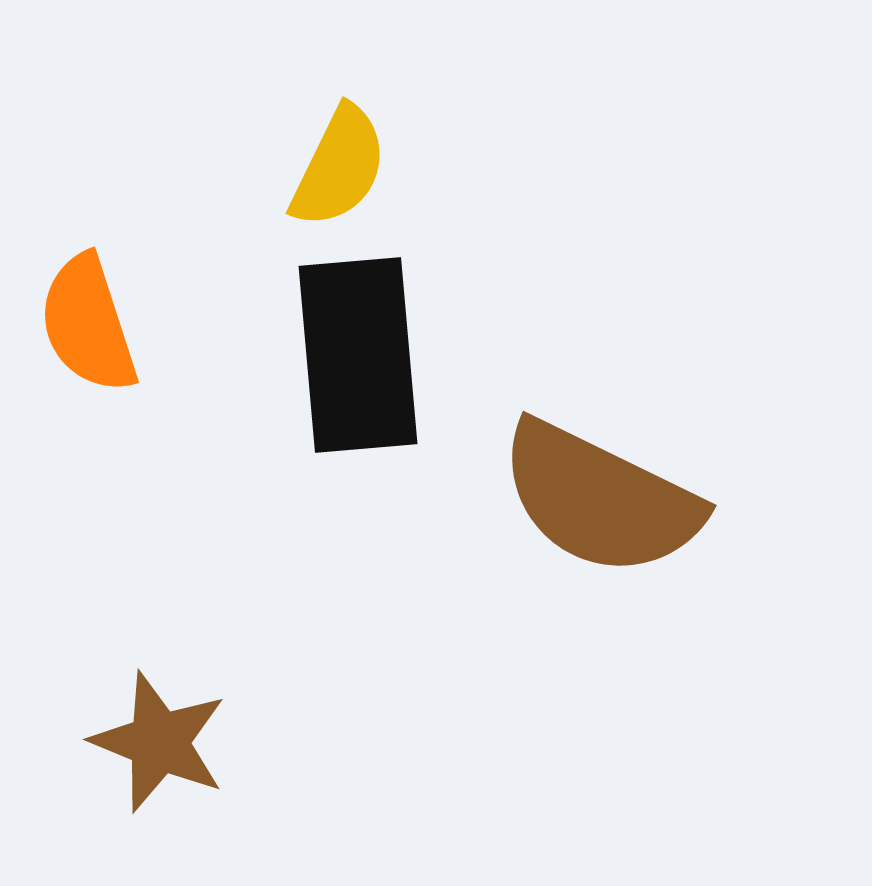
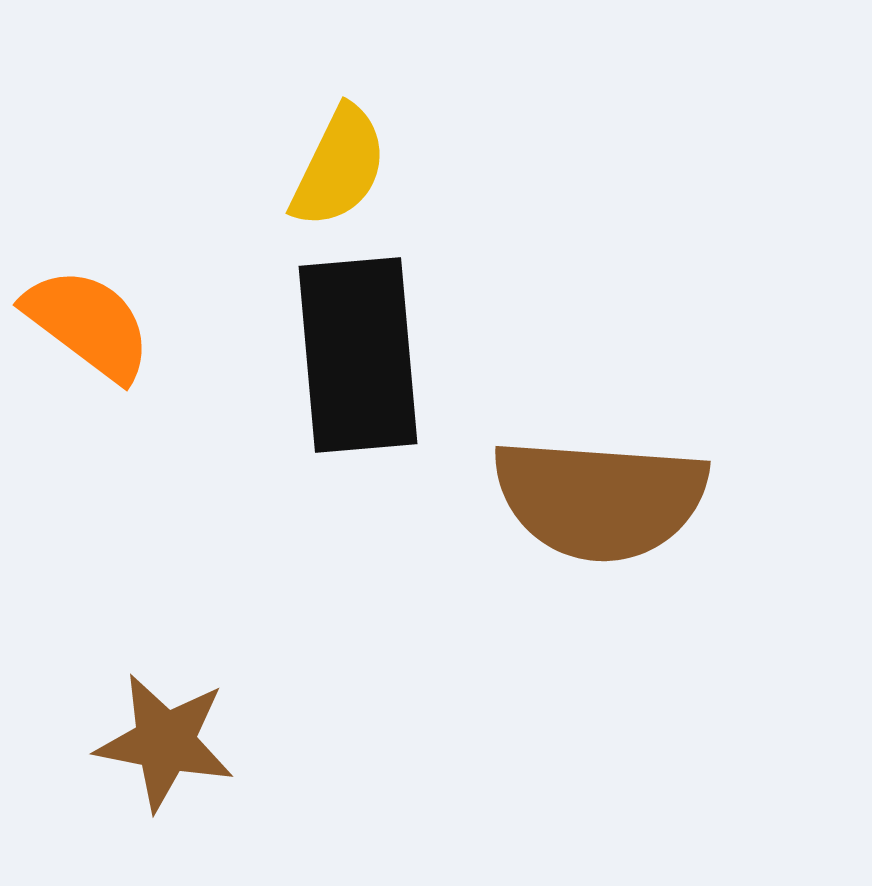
orange semicircle: rotated 145 degrees clockwise
brown semicircle: rotated 22 degrees counterclockwise
brown star: moved 6 px right; rotated 11 degrees counterclockwise
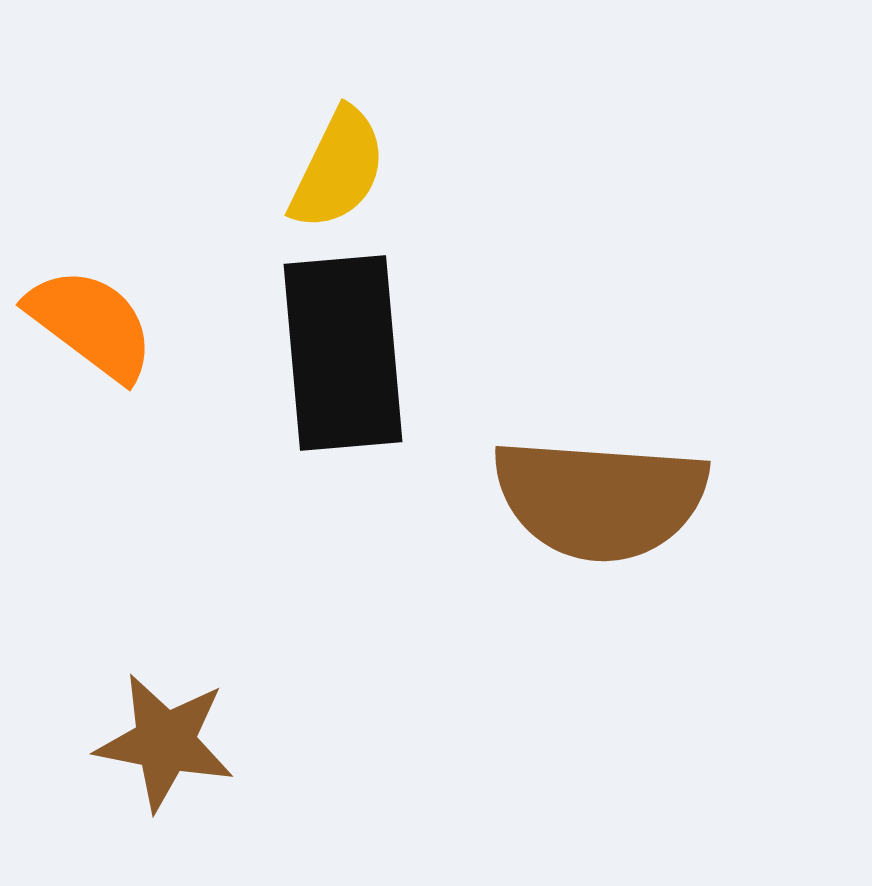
yellow semicircle: moved 1 px left, 2 px down
orange semicircle: moved 3 px right
black rectangle: moved 15 px left, 2 px up
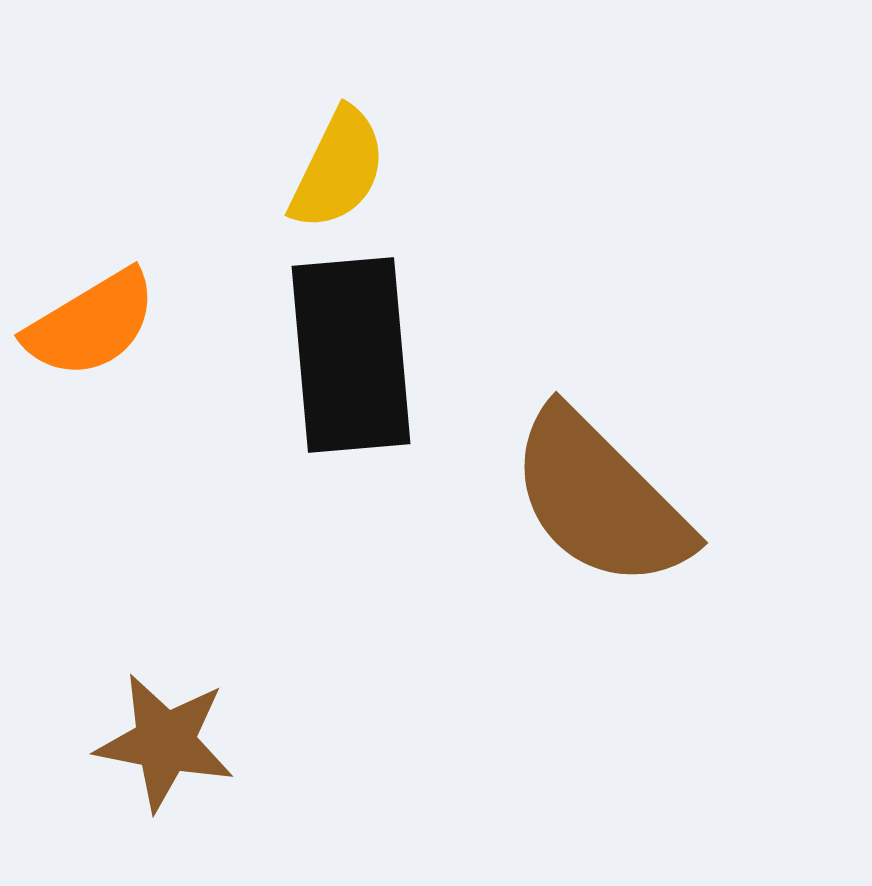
orange semicircle: rotated 112 degrees clockwise
black rectangle: moved 8 px right, 2 px down
brown semicircle: rotated 41 degrees clockwise
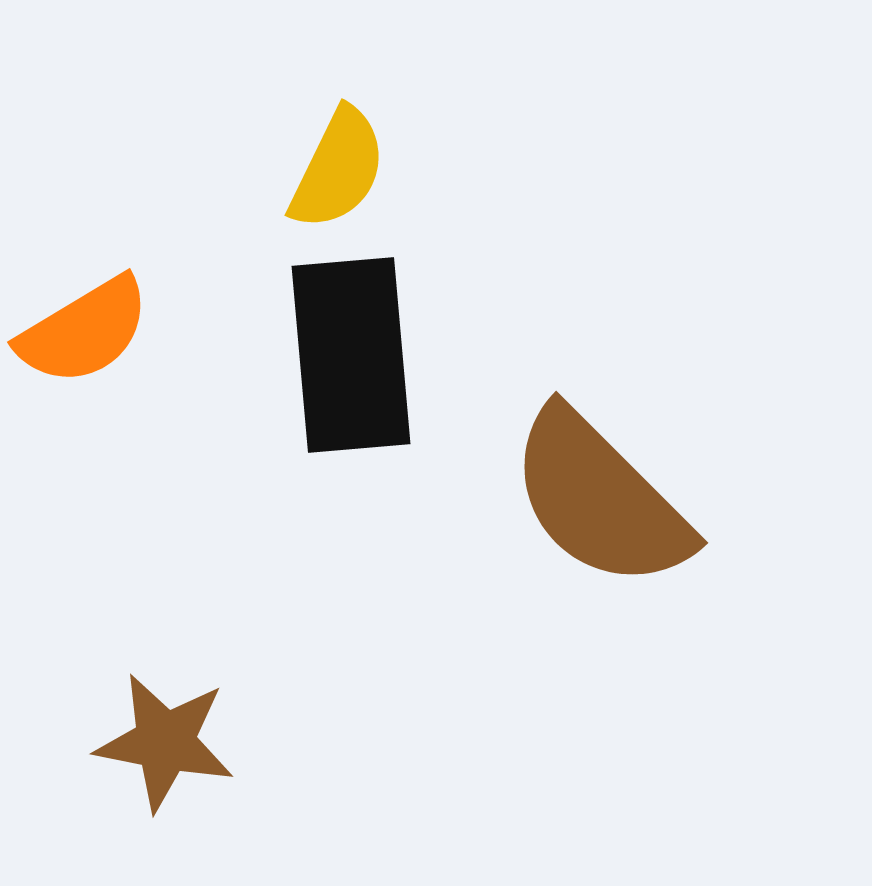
orange semicircle: moved 7 px left, 7 px down
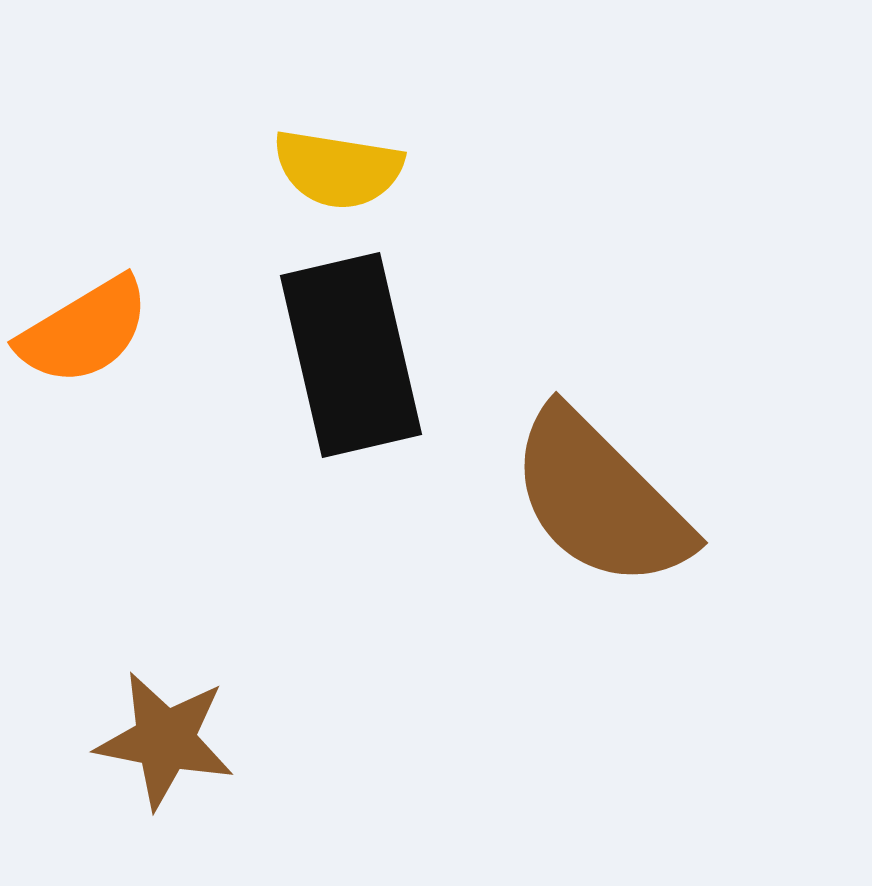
yellow semicircle: rotated 73 degrees clockwise
black rectangle: rotated 8 degrees counterclockwise
brown star: moved 2 px up
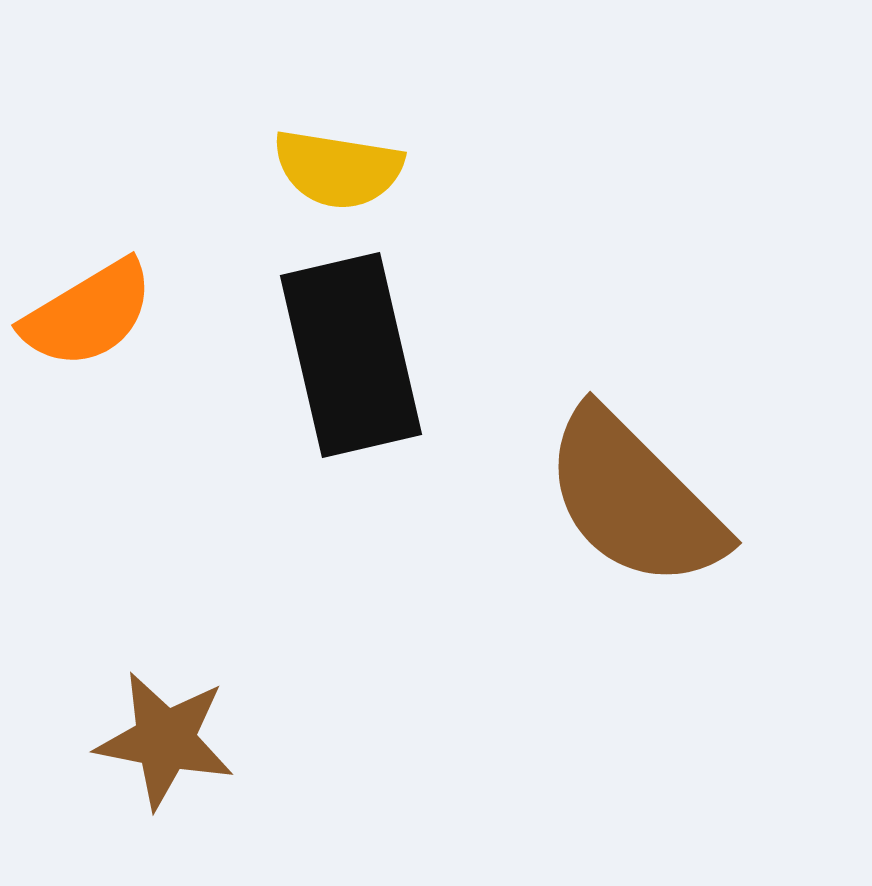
orange semicircle: moved 4 px right, 17 px up
brown semicircle: moved 34 px right
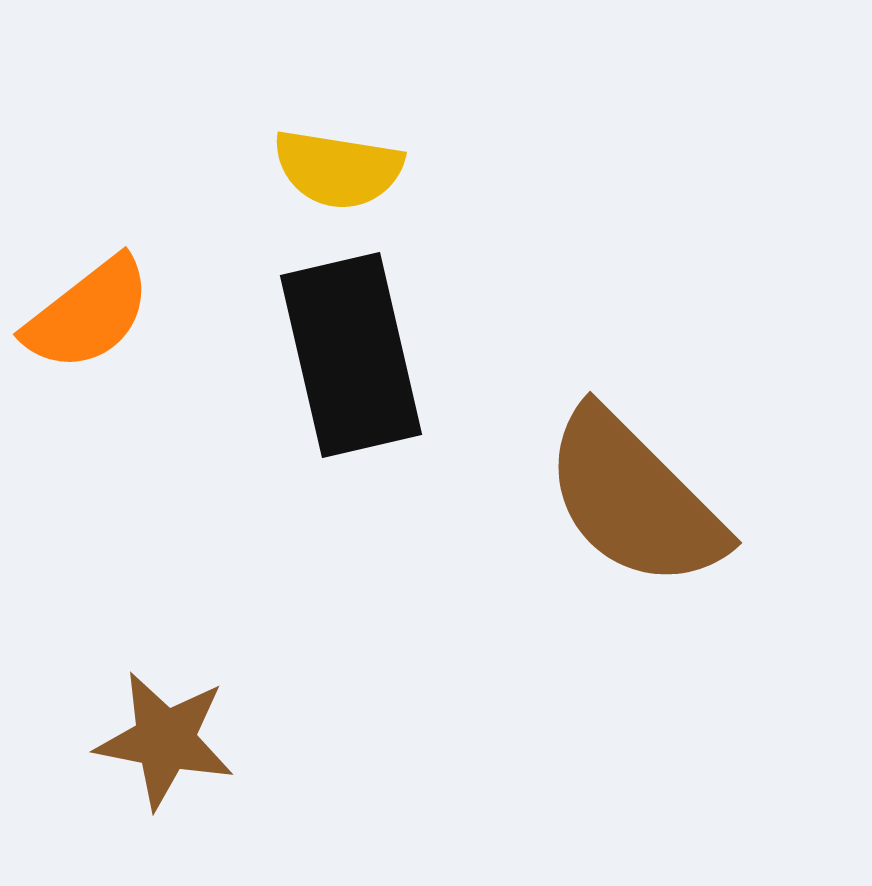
orange semicircle: rotated 7 degrees counterclockwise
